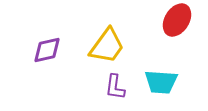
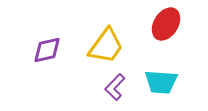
red ellipse: moved 11 px left, 4 px down
yellow trapezoid: moved 1 px left
purple L-shape: rotated 36 degrees clockwise
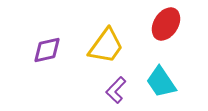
cyan trapezoid: rotated 52 degrees clockwise
purple L-shape: moved 1 px right, 3 px down
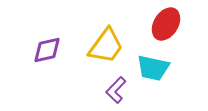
cyan trapezoid: moved 8 px left, 14 px up; rotated 44 degrees counterclockwise
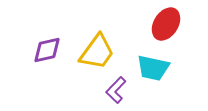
yellow trapezoid: moved 9 px left, 6 px down
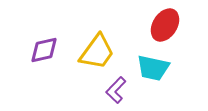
red ellipse: moved 1 px left, 1 px down
purple diamond: moved 3 px left
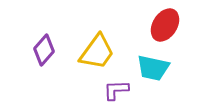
purple diamond: rotated 36 degrees counterclockwise
purple L-shape: rotated 44 degrees clockwise
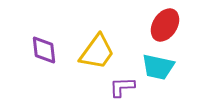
purple diamond: rotated 48 degrees counterclockwise
cyan trapezoid: moved 5 px right, 1 px up
purple L-shape: moved 6 px right, 3 px up
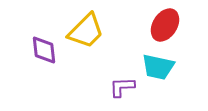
yellow trapezoid: moved 11 px left, 21 px up; rotated 9 degrees clockwise
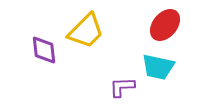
red ellipse: rotated 8 degrees clockwise
